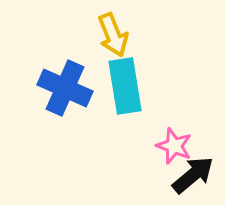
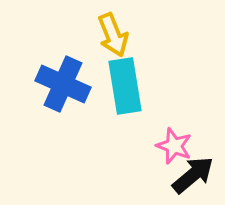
blue cross: moved 2 px left, 4 px up
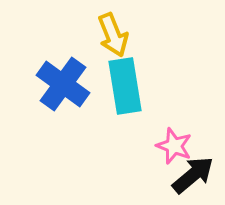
blue cross: rotated 12 degrees clockwise
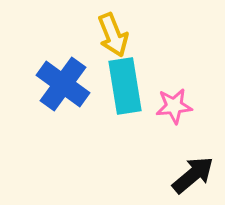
pink star: moved 40 px up; rotated 27 degrees counterclockwise
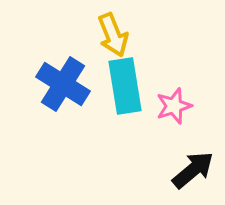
blue cross: rotated 4 degrees counterclockwise
pink star: rotated 12 degrees counterclockwise
black arrow: moved 5 px up
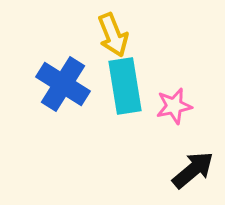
pink star: rotated 6 degrees clockwise
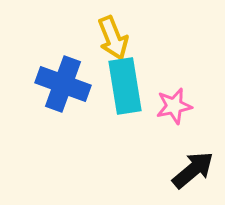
yellow arrow: moved 3 px down
blue cross: rotated 12 degrees counterclockwise
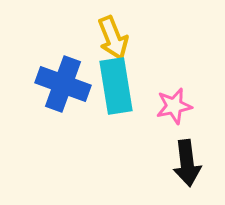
cyan rectangle: moved 9 px left
black arrow: moved 6 px left, 7 px up; rotated 123 degrees clockwise
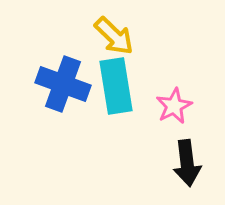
yellow arrow: moved 1 px right, 2 px up; rotated 24 degrees counterclockwise
pink star: rotated 15 degrees counterclockwise
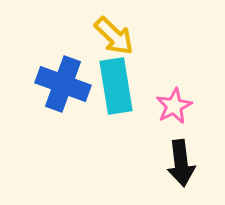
black arrow: moved 6 px left
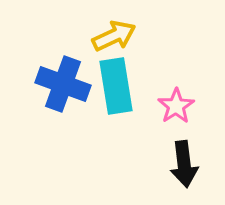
yellow arrow: rotated 69 degrees counterclockwise
pink star: moved 2 px right; rotated 6 degrees counterclockwise
black arrow: moved 3 px right, 1 px down
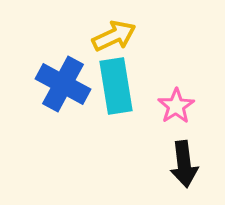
blue cross: rotated 8 degrees clockwise
